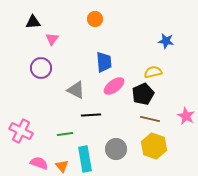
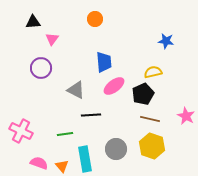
yellow hexagon: moved 2 px left
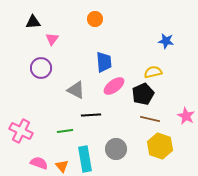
green line: moved 3 px up
yellow hexagon: moved 8 px right
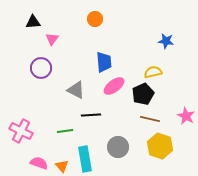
gray circle: moved 2 px right, 2 px up
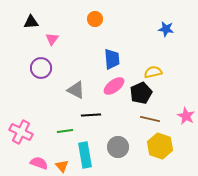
black triangle: moved 2 px left
blue star: moved 12 px up
blue trapezoid: moved 8 px right, 3 px up
black pentagon: moved 2 px left, 1 px up
pink cross: moved 1 px down
cyan rectangle: moved 4 px up
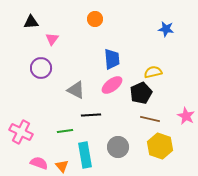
pink ellipse: moved 2 px left, 1 px up
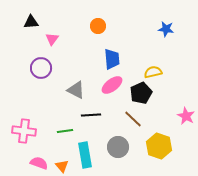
orange circle: moved 3 px right, 7 px down
brown line: moved 17 px left; rotated 30 degrees clockwise
pink cross: moved 3 px right, 1 px up; rotated 20 degrees counterclockwise
yellow hexagon: moved 1 px left
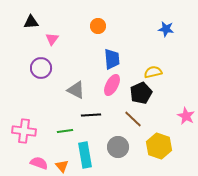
pink ellipse: rotated 25 degrees counterclockwise
